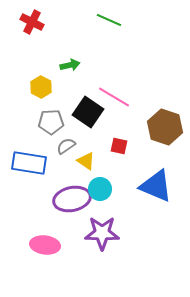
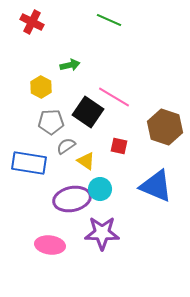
pink ellipse: moved 5 px right
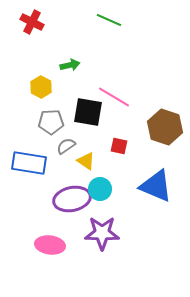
black square: rotated 24 degrees counterclockwise
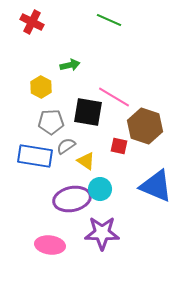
brown hexagon: moved 20 px left, 1 px up
blue rectangle: moved 6 px right, 7 px up
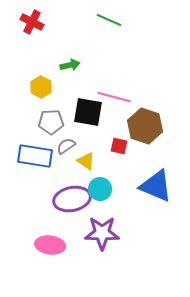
pink line: rotated 16 degrees counterclockwise
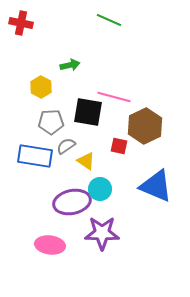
red cross: moved 11 px left, 1 px down; rotated 15 degrees counterclockwise
brown hexagon: rotated 16 degrees clockwise
purple ellipse: moved 3 px down
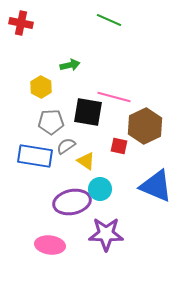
purple star: moved 4 px right, 1 px down
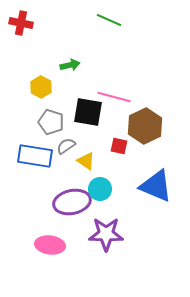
gray pentagon: rotated 20 degrees clockwise
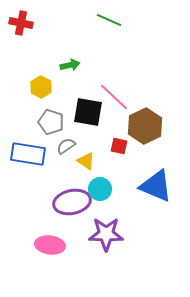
pink line: rotated 28 degrees clockwise
blue rectangle: moved 7 px left, 2 px up
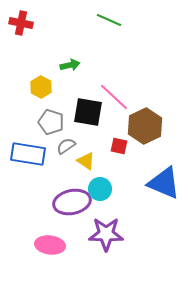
blue triangle: moved 8 px right, 3 px up
